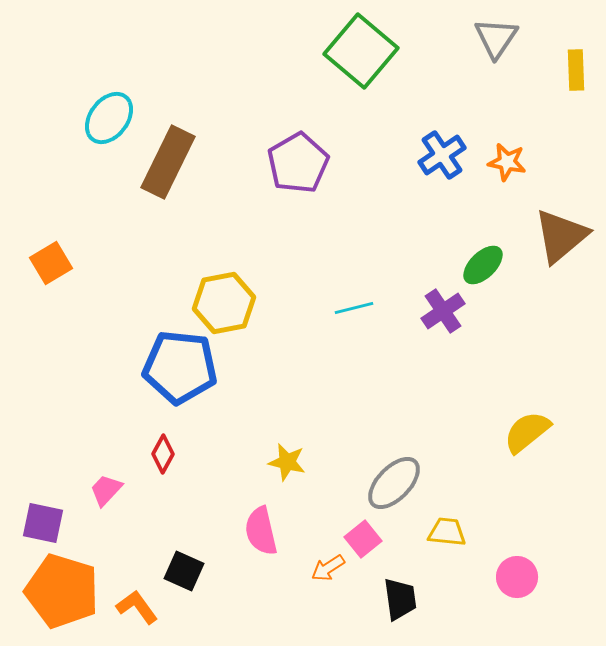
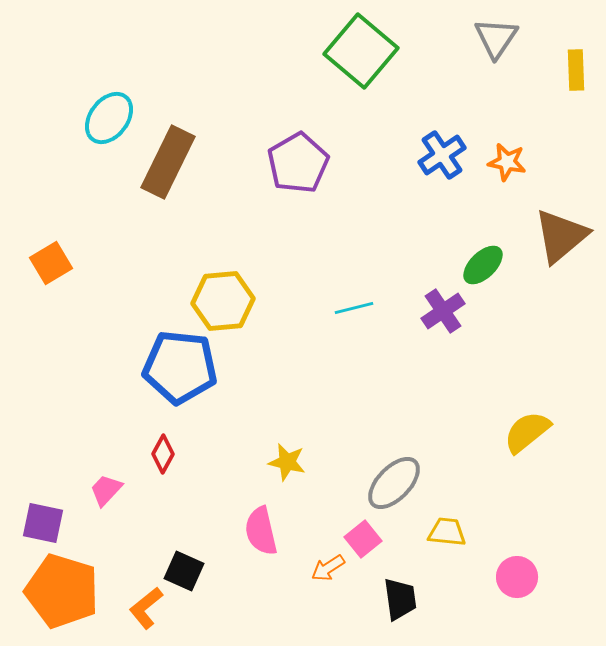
yellow hexagon: moved 1 px left, 2 px up; rotated 6 degrees clockwise
orange L-shape: moved 9 px right, 1 px down; rotated 93 degrees counterclockwise
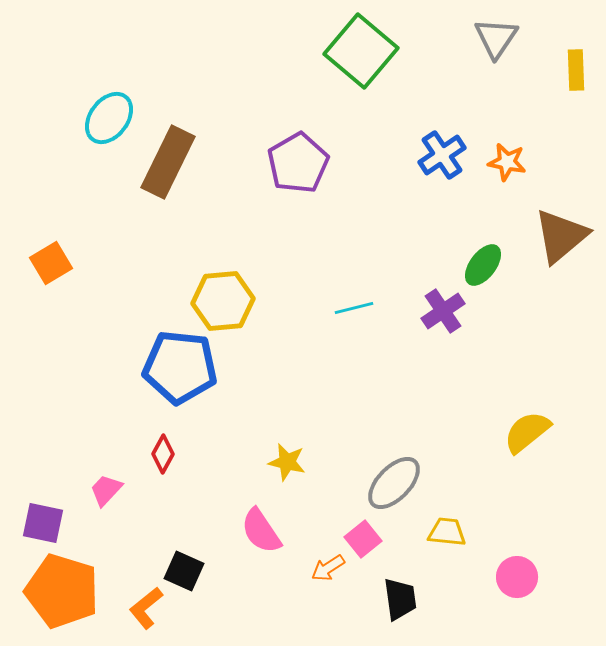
green ellipse: rotated 9 degrees counterclockwise
pink semicircle: rotated 21 degrees counterclockwise
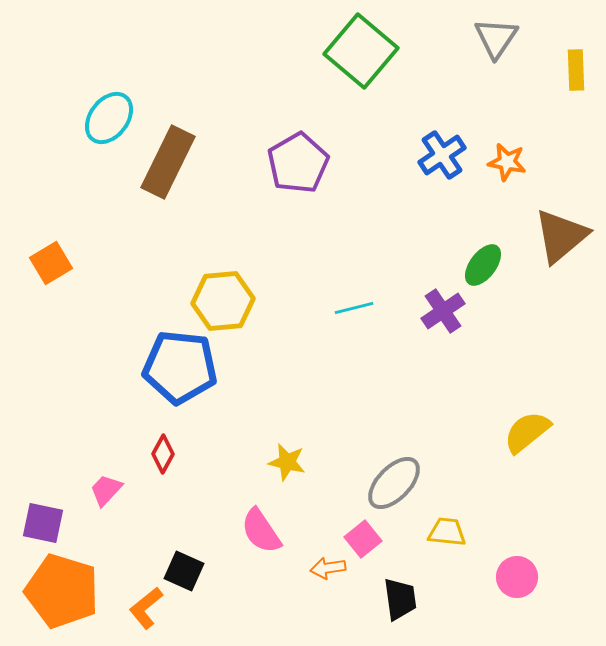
orange arrow: rotated 24 degrees clockwise
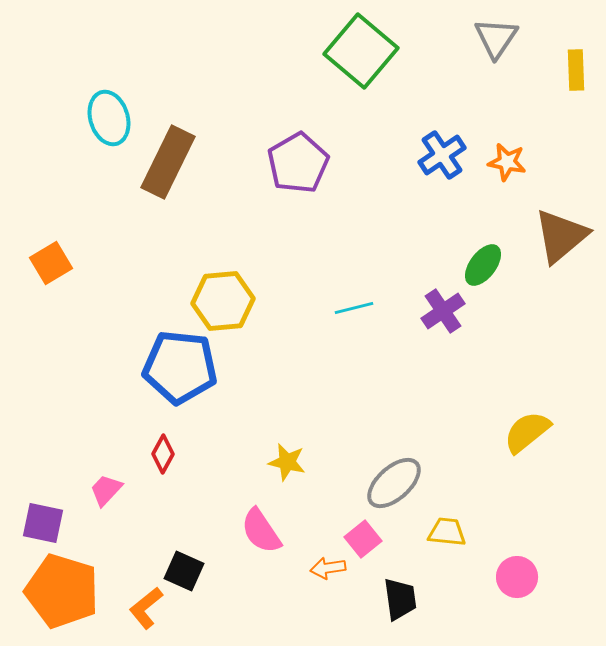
cyan ellipse: rotated 54 degrees counterclockwise
gray ellipse: rotated 4 degrees clockwise
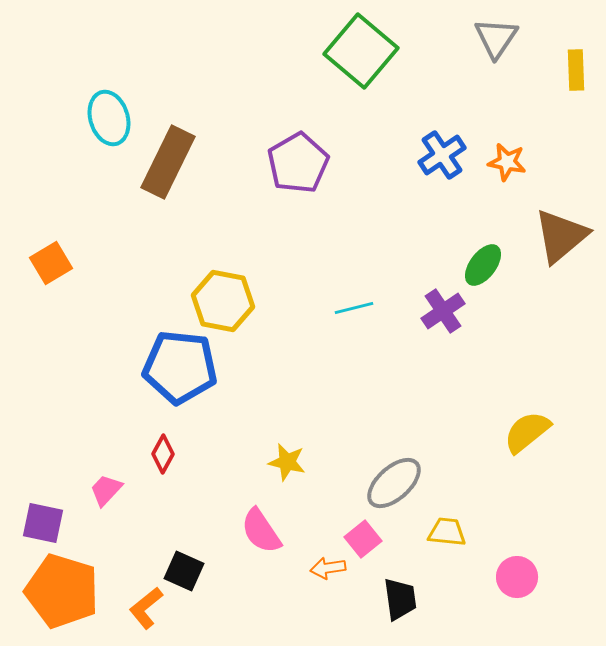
yellow hexagon: rotated 16 degrees clockwise
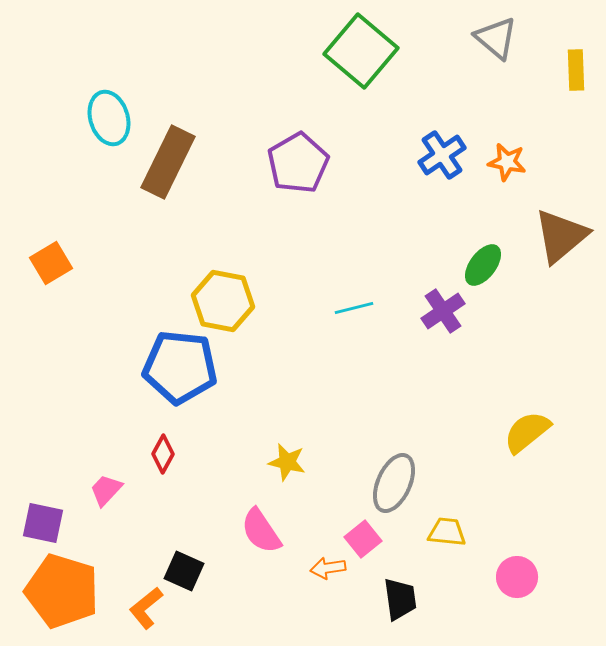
gray triangle: rotated 24 degrees counterclockwise
gray ellipse: rotated 24 degrees counterclockwise
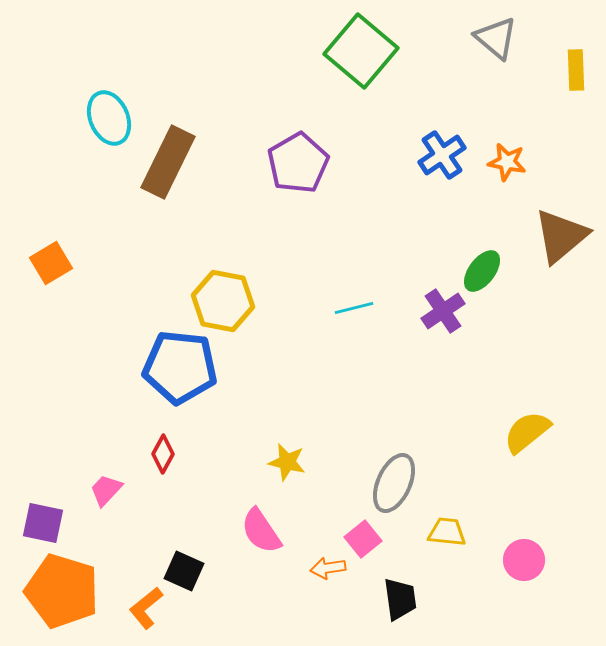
cyan ellipse: rotated 6 degrees counterclockwise
green ellipse: moved 1 px left, 6 px down
pink circle: moved 7 px right, 17 px up
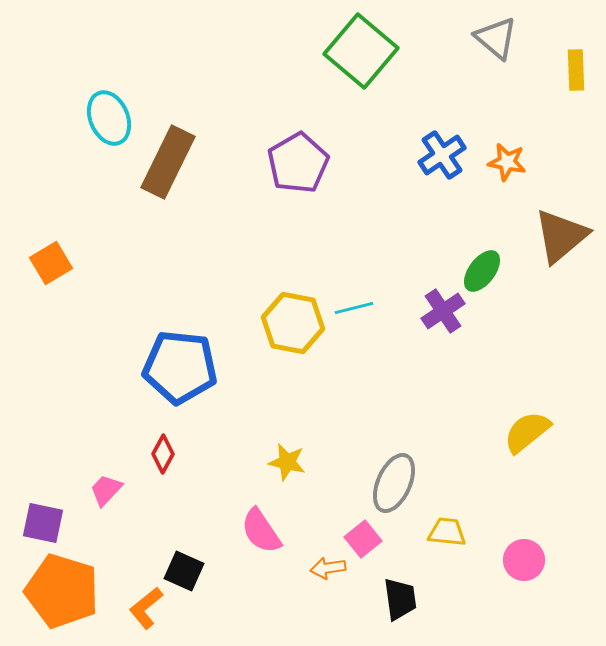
yellow hexagon: moved 70 px right, 22 px down
